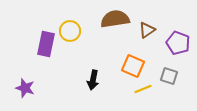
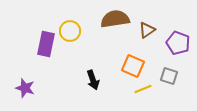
black arrow: rotated 30 degrees counterclockwise
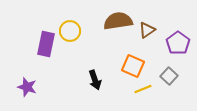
brown semicircle: moved 3 px right, 2 px down
purple pentagon: rotated 15 degrees clockwise
gray square: rotated 24 degrees clockwise
black arrow: moved 2 px right
purple star: moved 2 px right, 1 px up
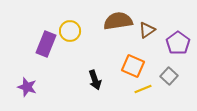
purple rectangle: rotated 10 degrees clockwise
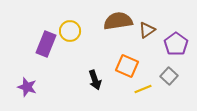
purple pentagon: moved 2 px left, 1 px down
orange square: moved 6 px left
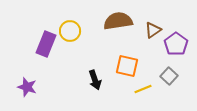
brown triangle: moved 6 px right
orange square: rotated 10 degrees counterclockwise
